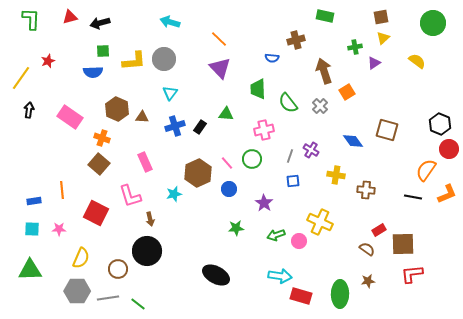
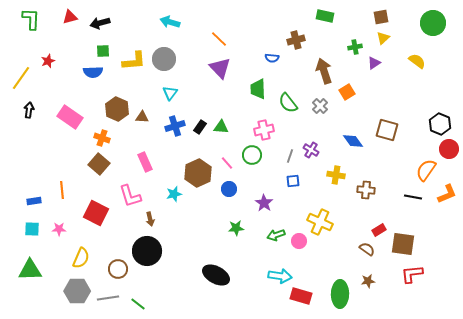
green triangle at (226, 114): moved 5 px left, 13 px down
green circle at (252, 159): moved 4 px up
brown square at (403, 244): rotated 10 degrees clockwise
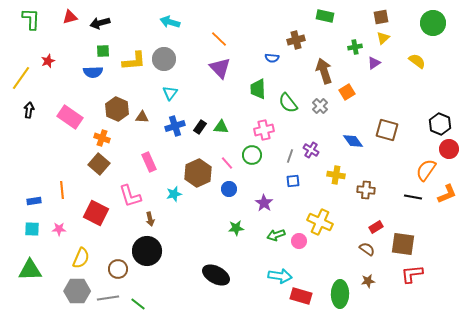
pink rectangle at (145, 162): moved 4 px right
red rectangle at (379, 230): moved 3 px left, 3 px up
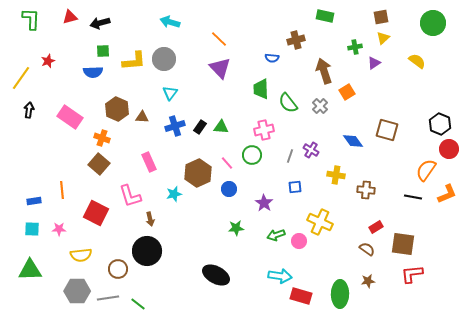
green trapezoid at (258, 89): moved 3 px right
blue square at (293, 181): moved 2 px right, 6 px down
yellow semicircle at (81, 258): moved 3 px up; rotated 60 degrees clockwise
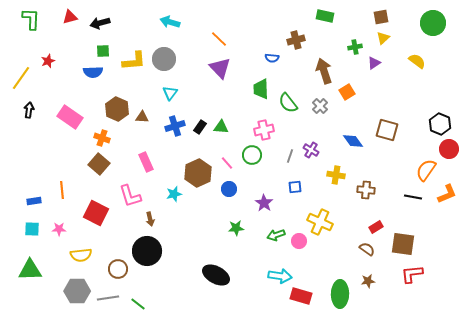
pink rectangle at (149, 162): moved 3 px left
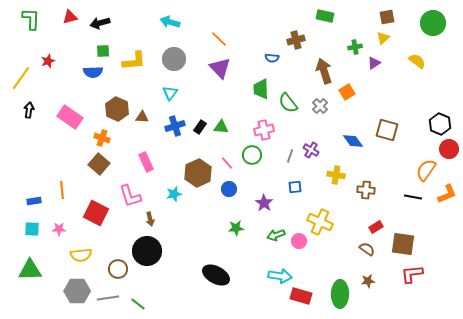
brown square at (381, 17): moved 6 px right
gray circle at (164, 59): moved 10 px right
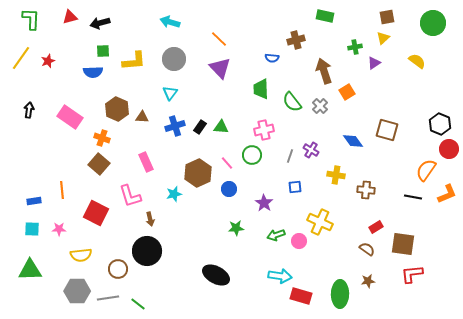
yellow line at (21, 78): moved 20 px up
green semicircle at (288, 103): moved 4 px right, 1 px up
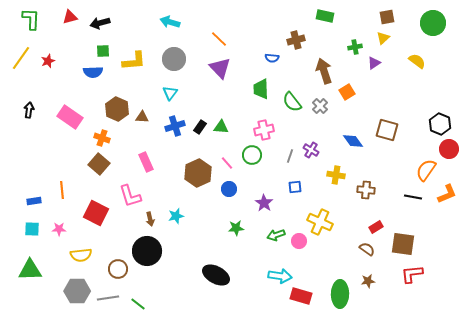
cyan star at (174, 194): moved 2 px right, 22 px down
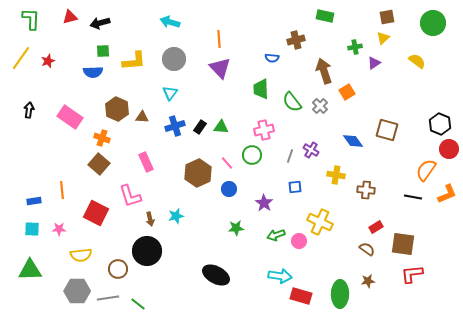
orange line at (219, 39): rotated 42 degrees clockwise
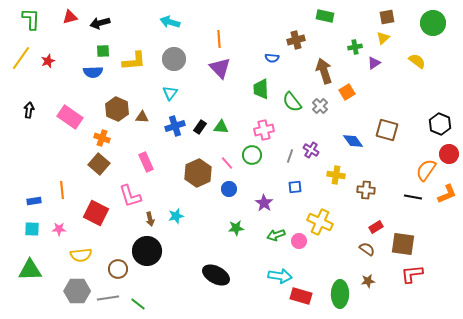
red circle at (449, 149): moved 5 px down
